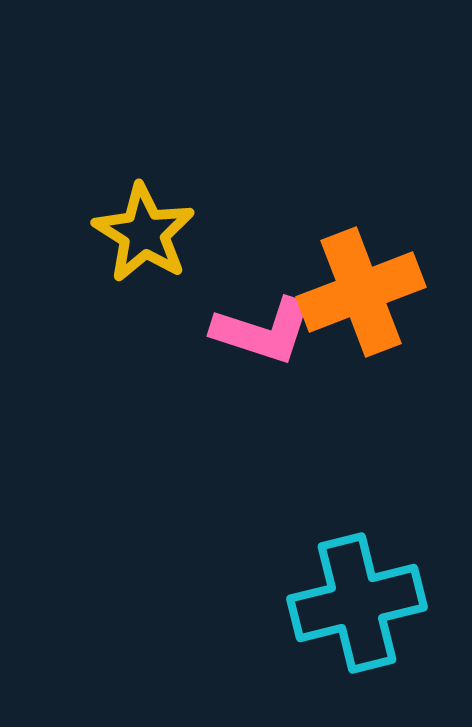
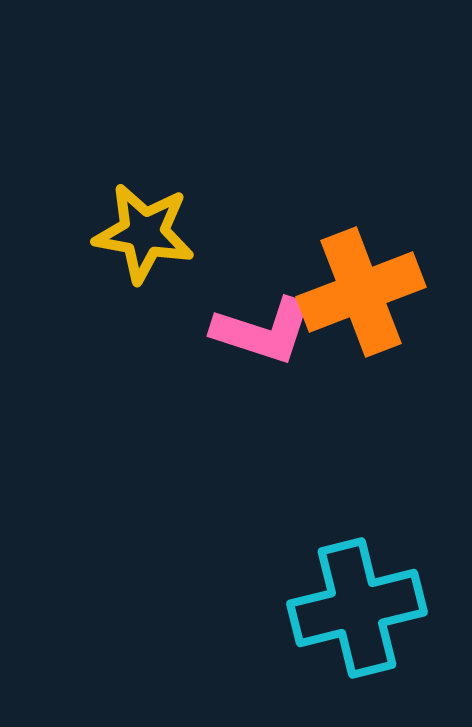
yellow star: rotated 22 degrees counterclockwise
cyan cross: moved 5 px down
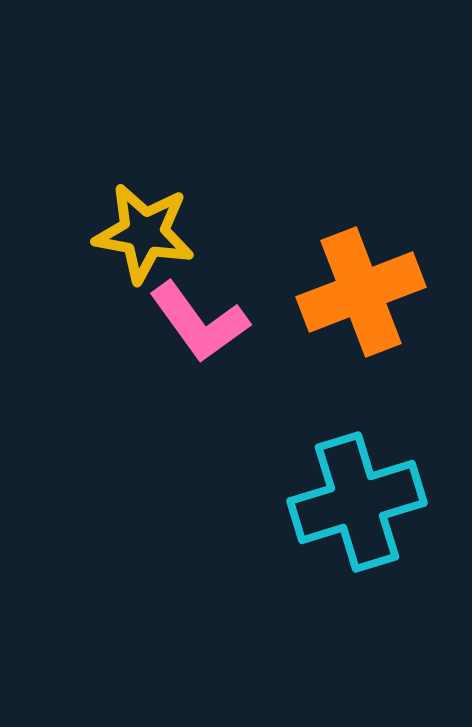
pink L-shape: moved 64 px left, 9 px up; rotated 36 degrees clockwise
cyan cross: moved 106 px up; rotated 3 degrees counterclockwise
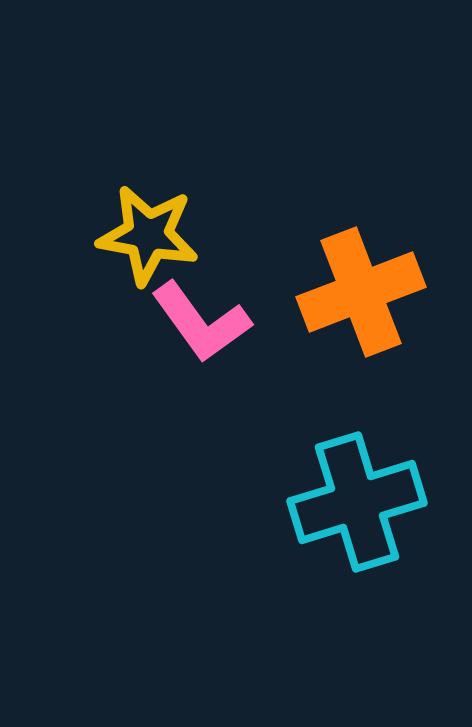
yellow star: moved 4 px right, 2 px down
pink L-shape: moved 2 px right
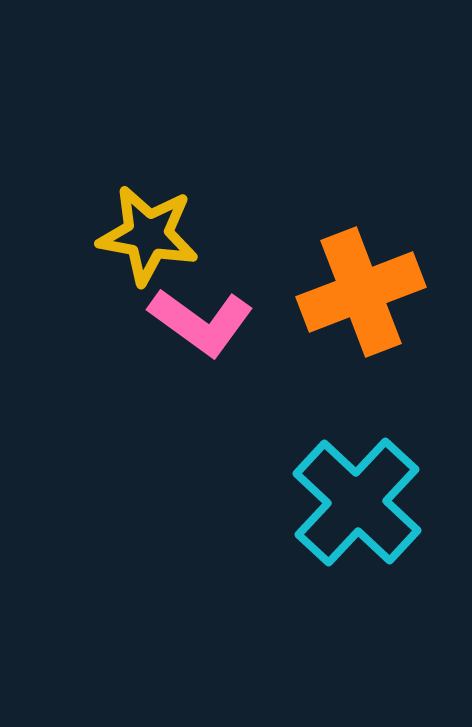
pink L-shape: rotated 18 degrees counterclockwise
cyan cross: rotated 30 degrees counterclockwise
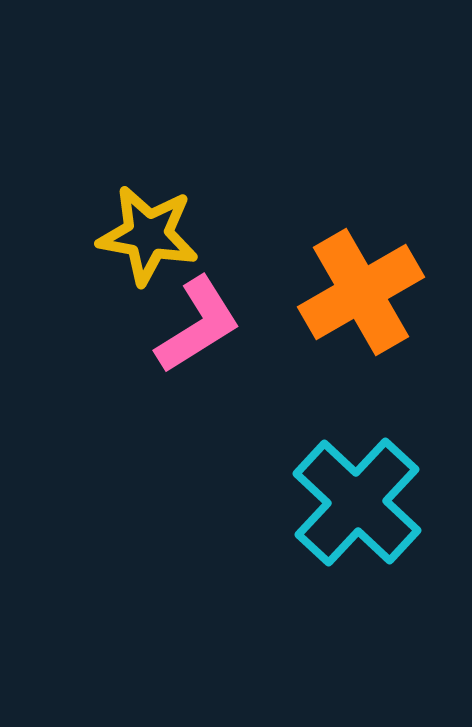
orange cross: rotated 9 degrees counterclockwise
pink L-shape: moved 3 px left, 3 px down; rotated 68 degrees counterclockwise
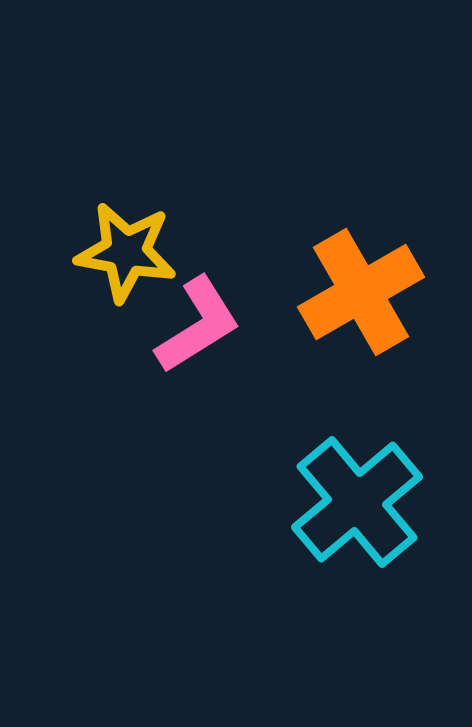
yellow star: moved 22 px left, 17 px down
cyan cross: rotated 7 degrees clockwise
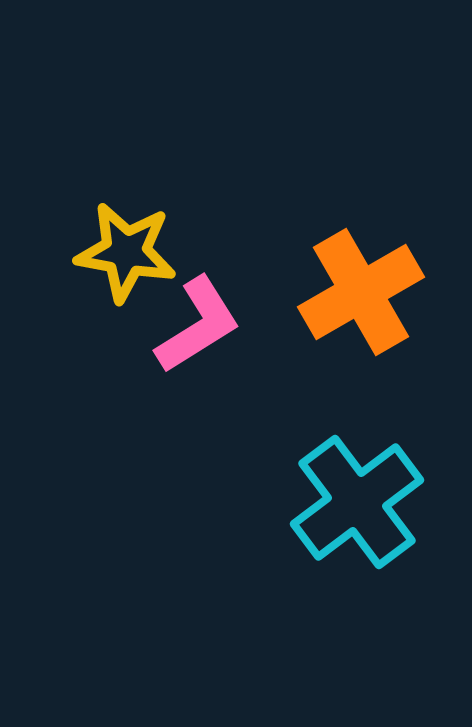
cyan cross: rotated 3 degrees clockwise
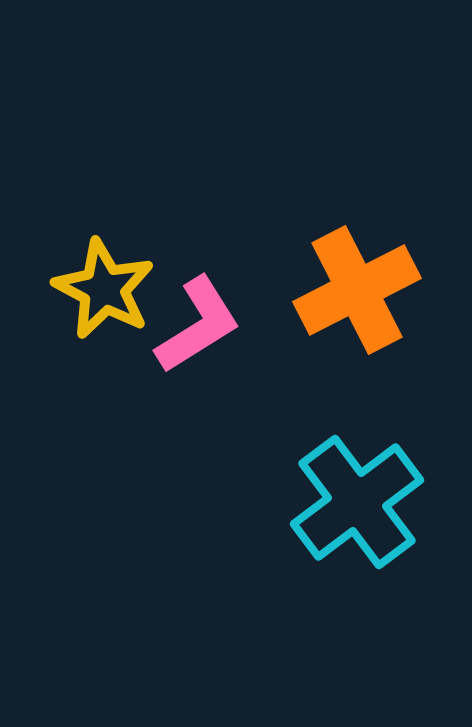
yellow star: moved 22 px left, 37 px down; rotated 18 degrees clockwise
orange cross: moved 4 px left, 2 px up; rotated 3 degrees clockwise
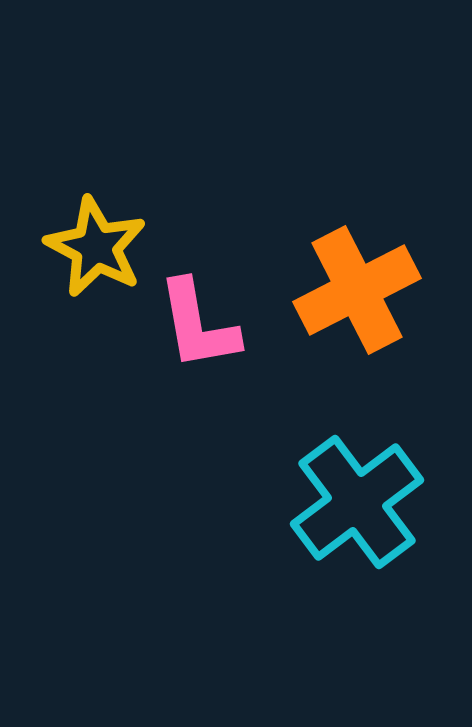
yellow star: moved 8 px left, 42 px up
pink L-shape: rotated 112 degrees clockwise
